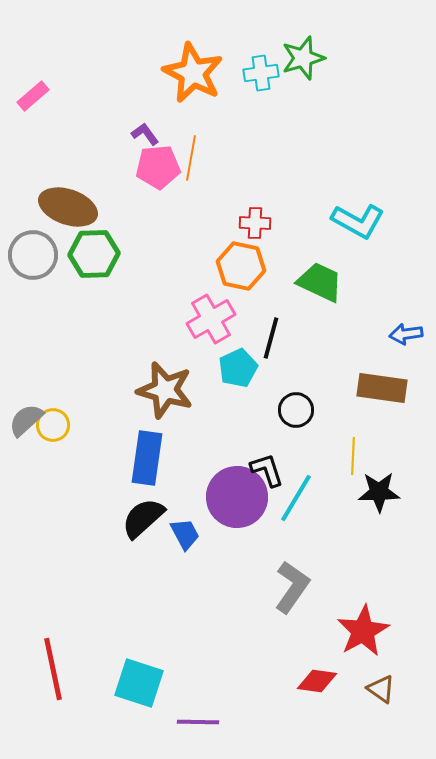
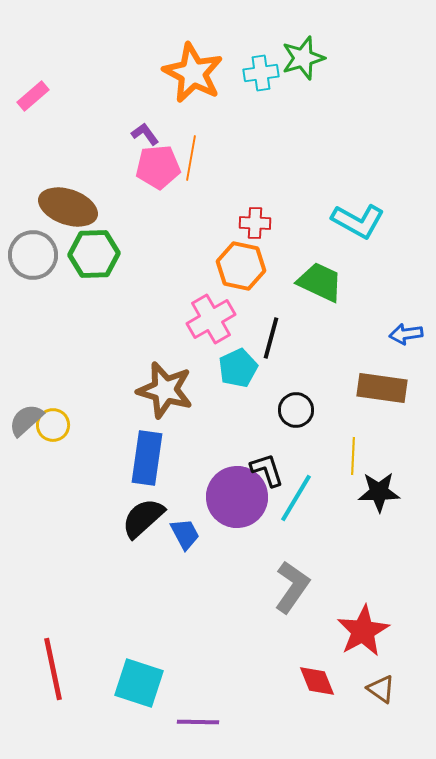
red diamond: rotated 60 degrees clockwise
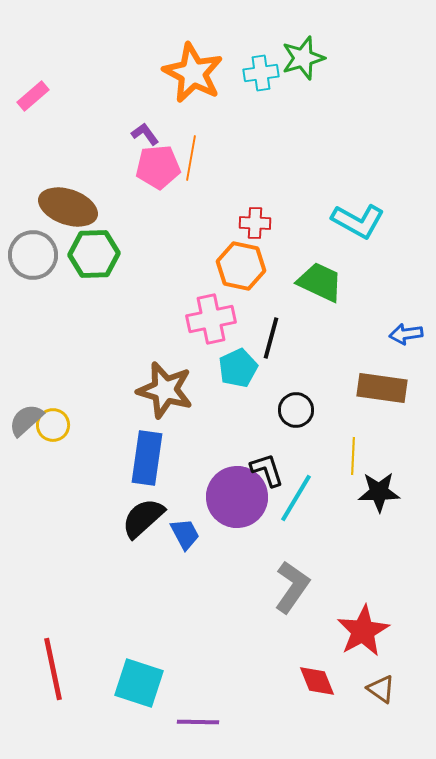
pink cross: rotated 18 degrees clockwise
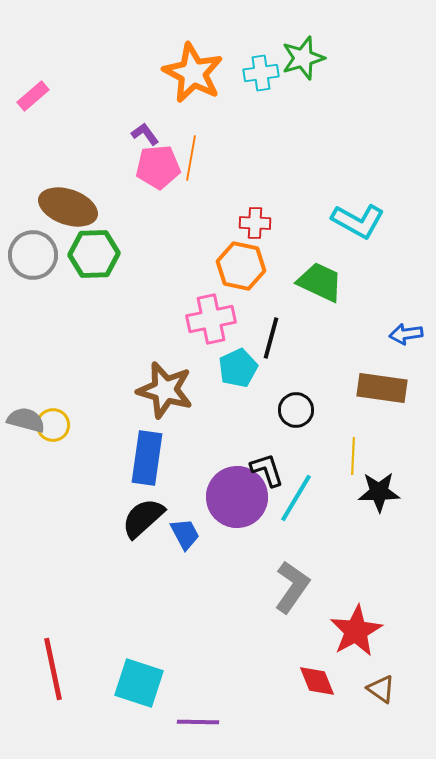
gray semicircle: rotated 57 degrees clockwise
red star: moved 7 px left
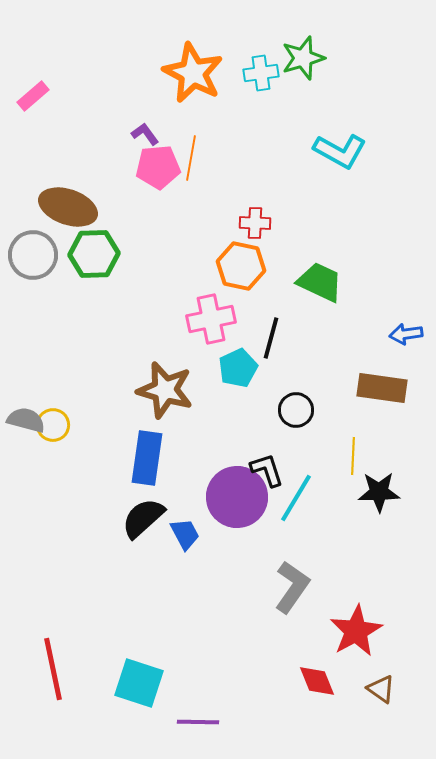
cyan L-shape: moved 18 px left, 70 px up
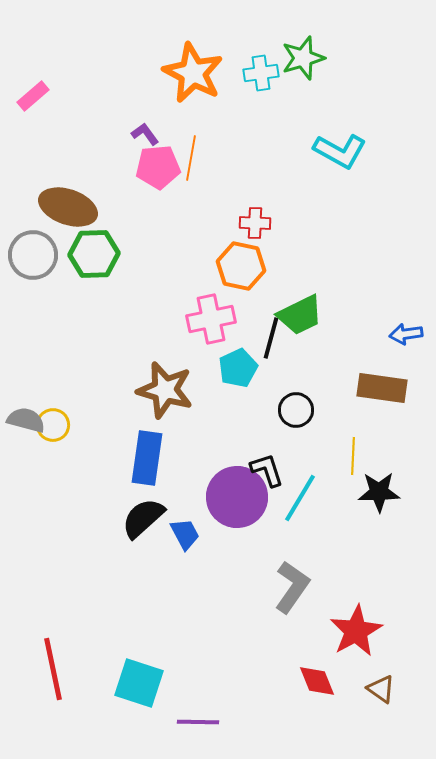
green trapezoid: moved 20 px left, 33 px down; rotated 129 degrees clockwise
cyan line: moved 4 px right
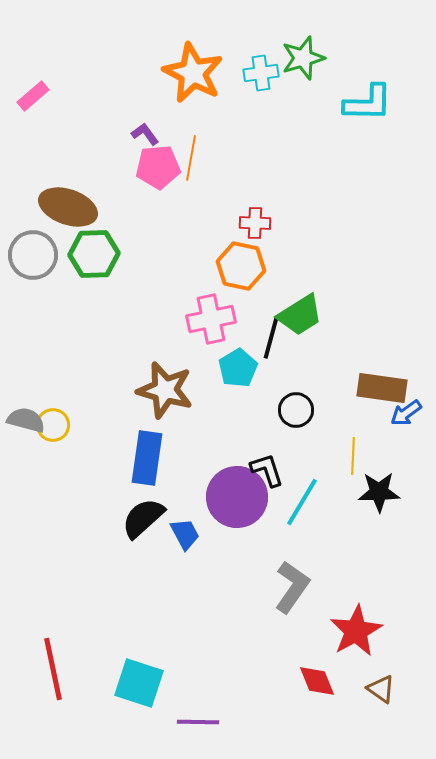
cyan L-shape: moved 28 px right, 48 px up; rotated 28 degrees counterclockwise
green trapezoid: rotated 6 degrees counterclockwise
blue arrow: moved 79 px down; rotated 28 degrees counterclockwise
cyan pentagon: rotated 6 degrees counterclockwise
cyan line: moved 2 px right, 4 px down
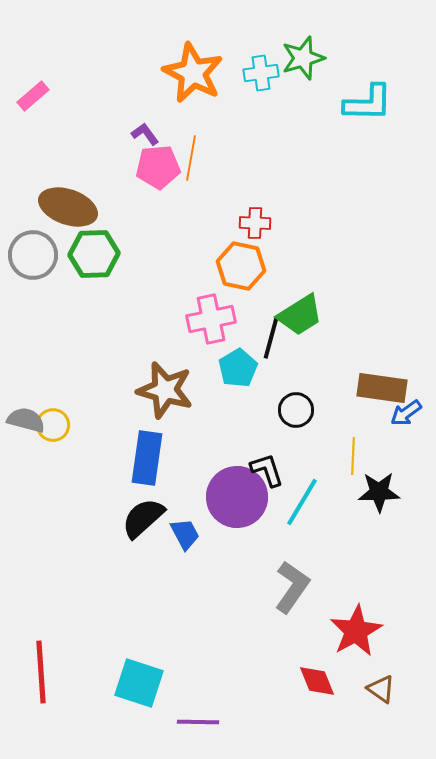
red line: moved 12 px left, 3 px down; rotated 8 degrees clockwise
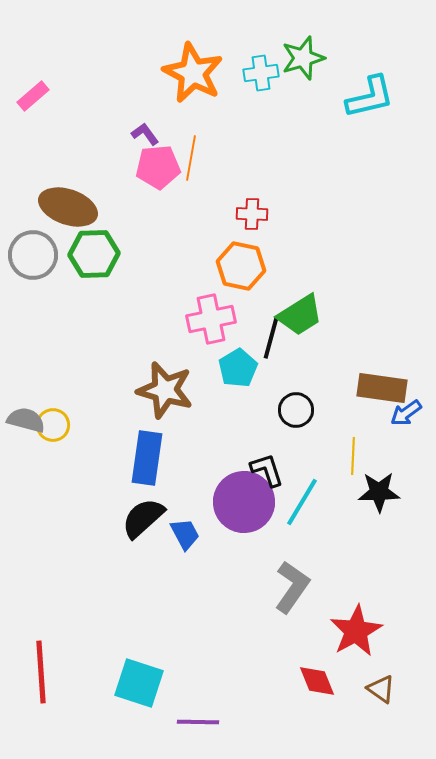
cyan L-shape: moved 2 px right, 6 px up; rotated 14 degrees counterclockwise
red cross: moved 3 px left, 9 px up
purple circle: moved 7 px right, 5 px down
